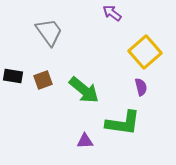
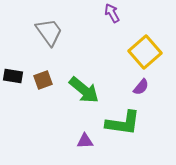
purple arrow: rotated 24 degrees clockwise
purple semicircle: rotated 54 degrees clockwise
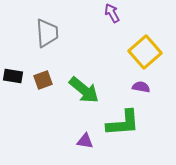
gray trapezoid: moved 2 px left, 1 px down; rotated 32 degrees clockwise
purple semicircle: rotated 120 degrees counterclockwise
green L-shape: rotated 12 degrees counterclockwise
purple triangle: rotated 12 degrees clockwise
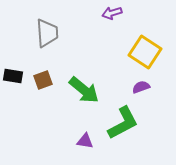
purple arrow: rotated 78 degrees counterclockwise
yellow square: rotated 16 degrees counterclockwise
purple semicircle: rotated 30 degrees counterclockwise
green L-shape: rotated 24 degrees counterclockwise
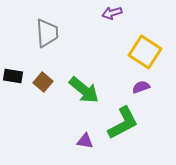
brown square: moved 2 px down; rotated 30 degrees counterclockwise
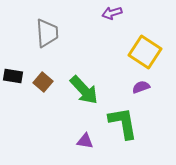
green arrow: rotated 8 degrees clockwise
green L-shape: rotated 72 degrees counterclockwise
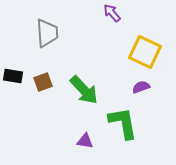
purple arrow: rotated 66 degrees clockwise
yellow square: rotated 8 degrees counterclockwise
brown square: rotated 30 degrees clockwise
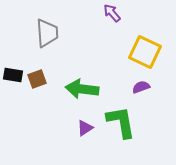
black rectangle: moved 1 px up
brown square: moved 6 px left, 3 px up
green arrow: moved 2 px left, 1 px up; rotated 140 degrees clockwise
green L-shape: moved 2 px left, 1 px up
purple triangle: moved 13 px up; rotated 42 degrees counterclockwise
